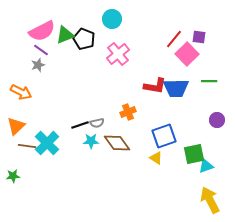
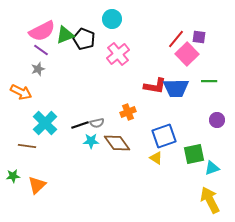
red line: moved 2 px right
gray star: moved 4 px down
orange triangle: moved 21 px right, 59 px down
cyan cross: moved 2 px left, 20 px up
cyan triangle: moved 6 px right, 2 px down
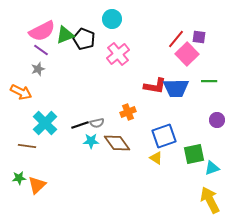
green star: moved 6 px right, 2 px down
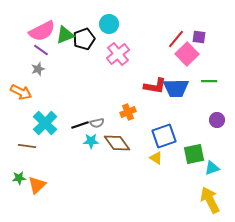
cyan circle: moved 3 px left, 5 px down
black pentagon: rotated 30 degrees clockwise
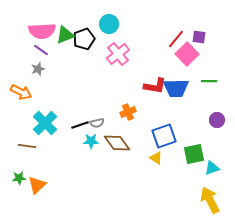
pink semicircle: rotated 24 degrees clockwise
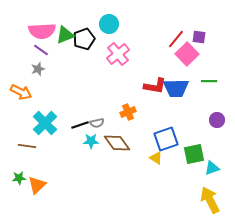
blue square: moved 2 px right, 3 px down
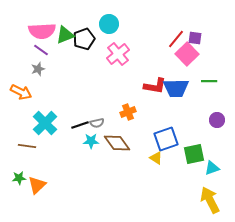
purple square: moved 4 px left, 1 px down
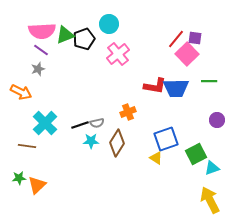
brown diamond: rotated 68 degrees clockwise
green square: moved 2 px right; rotated 15 degrees counterclockwise
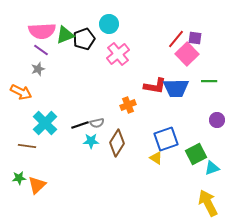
orange cross: moved 7 px up
yellow arrow: moved 2 px left, 3 px down
